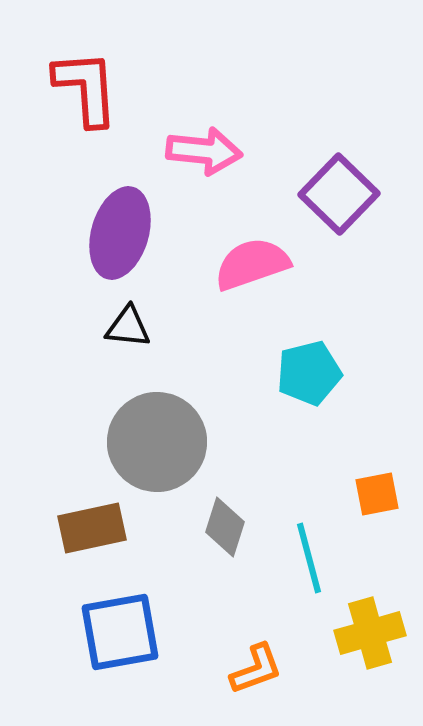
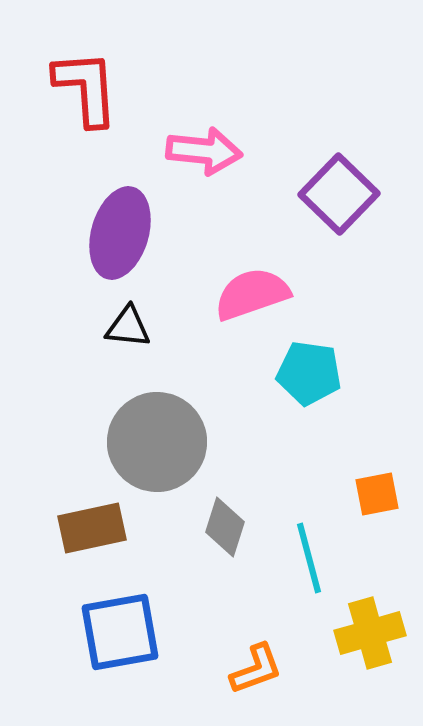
pink semicircle: moved 30 px down
cyan pentagon: rotated 22 degrees clockwise
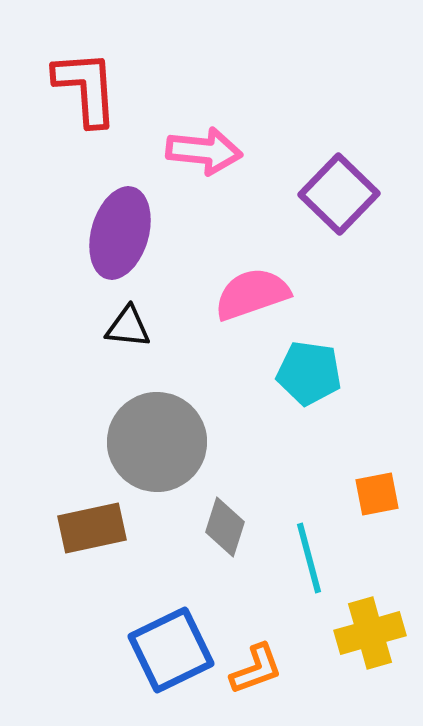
blue square: moved 51 px right, 18 px down; rotated 16 degrees counterclockwise
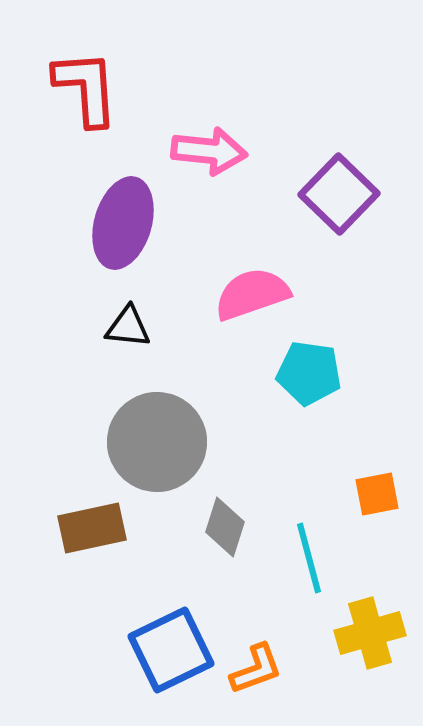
pink arrow: moved 5 px right
purple ellipse: moved 3 px right, 10 px up
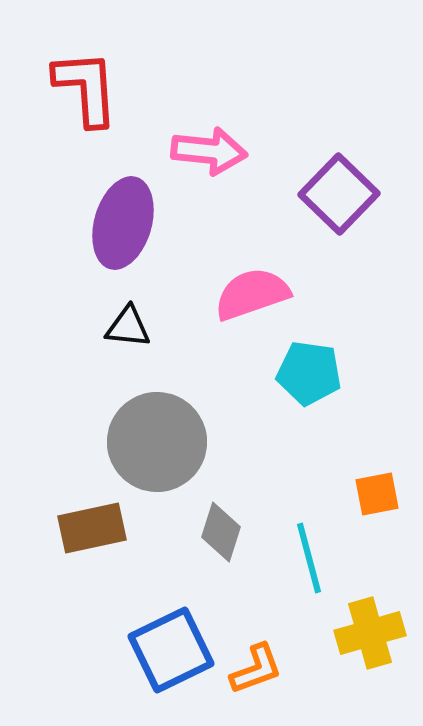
gray diamond: moved 4 px left, 5 px down
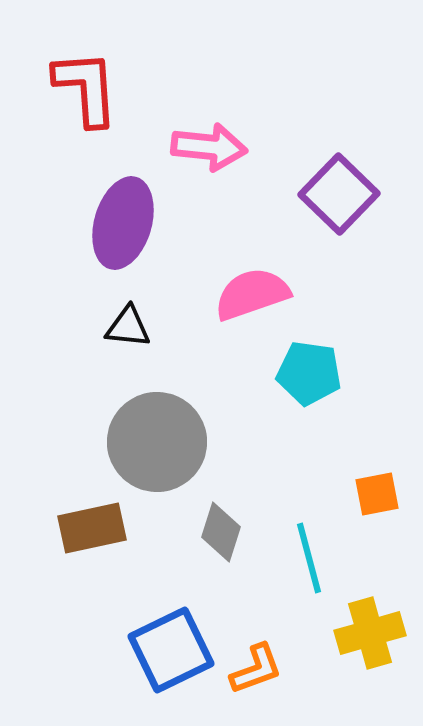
pink arrow: moved 4 px up
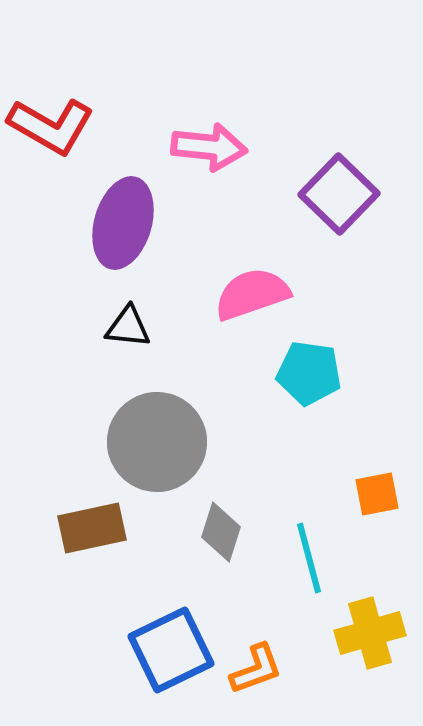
red L-shape: moved 35 px left, 38 px down; rotated 124 degrees clockwise
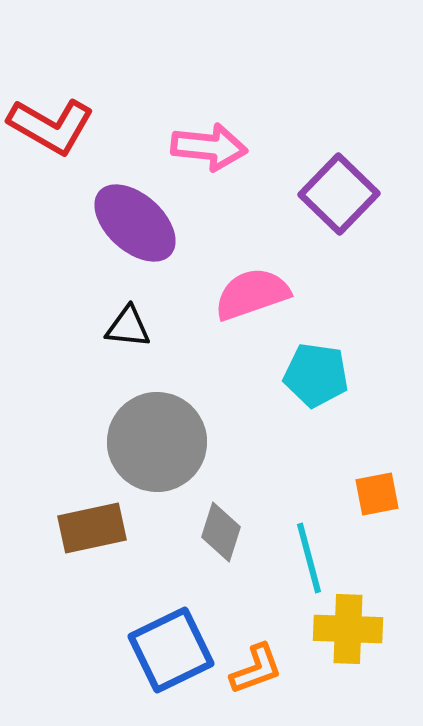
purple ellipse: moved 12 px right; rotated 64 degrees counterclockwise
cyan pentagon: moved 7 px right, 2 px down
yellow cross: moved 22 px left, 4 px up; rotated 18 degrees clockwise
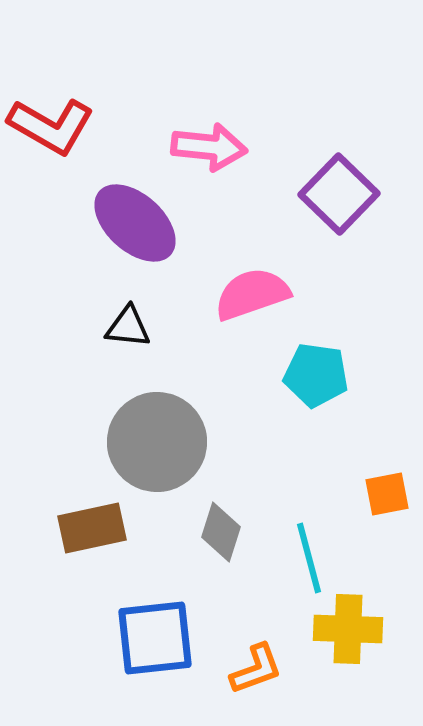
orange square: moved 10 px right
blue square: moved 16 px left, 12 px up; rotated 20 degrees clockwise
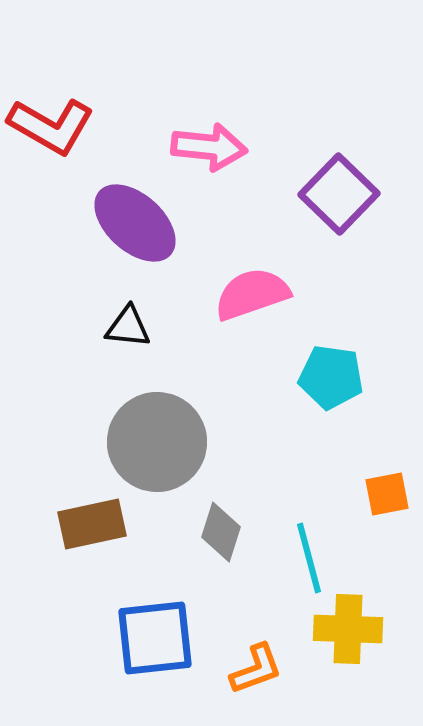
cyan pentagon: moved 15 px right, 2 px down
brown rectangle: moved 4 px up
